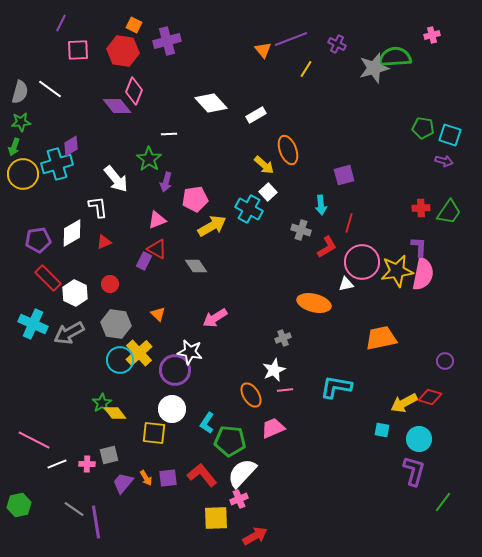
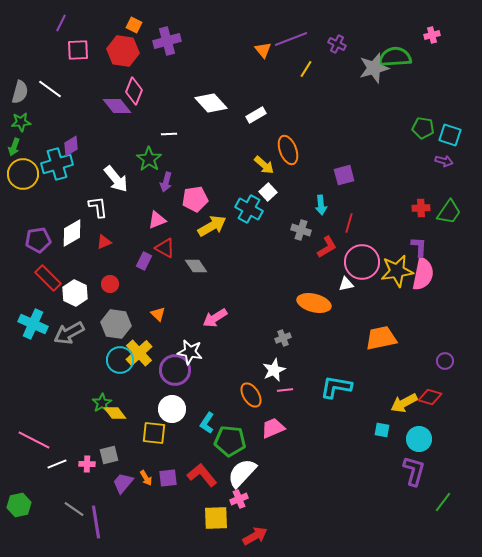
red triangle at (157, 249): moved 8 px right, 1 px up
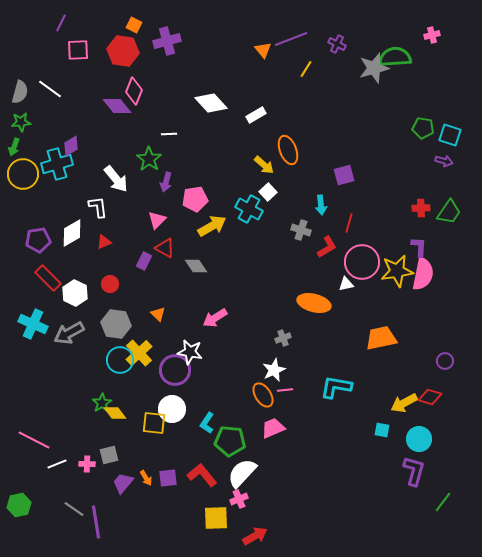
pink triangle at (157, 220): rotated 24 degrees counterclockwise
orange ellipse at (251, 395): moved 12 px right
yellow square at (154, 433): moved 10 px up
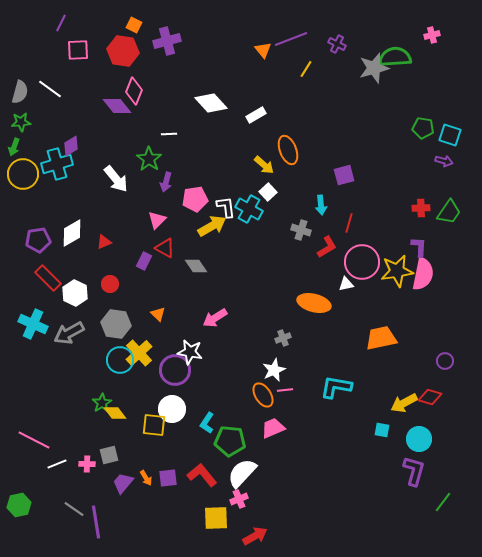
white L-shape at (98, 207): moved 128 px right
yellow square at (154, 423): moved 2 px down
